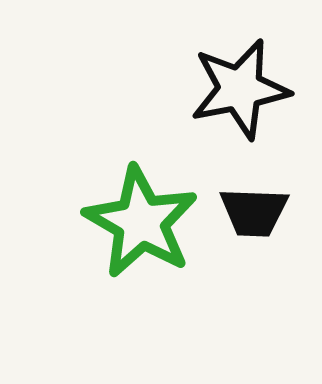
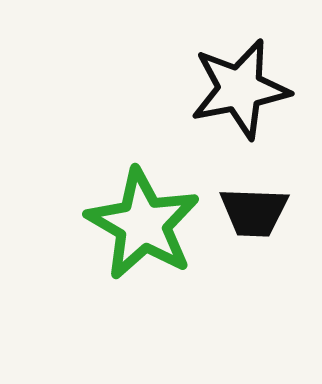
green star: moved 2 px right, 2 px down
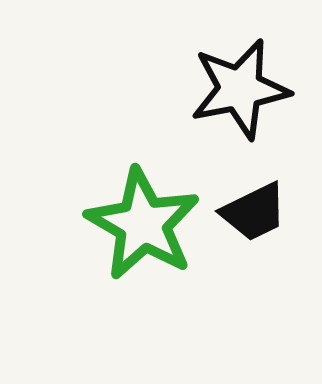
black trapezoid: rotated 28 degrees counterclockwise
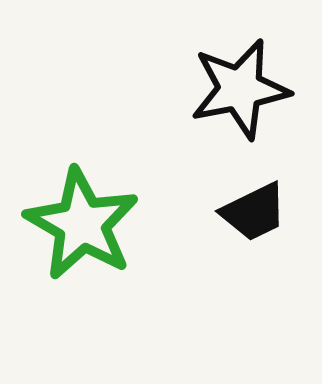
green star: moved 61 px left
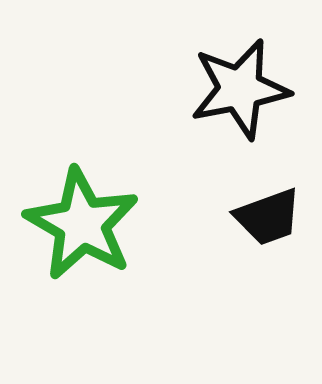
black trapezoid: moved 14 px right, 5 px down; rotated 6 degrees clockwise
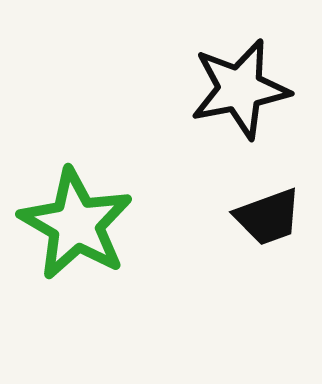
green star: moved 6 px left
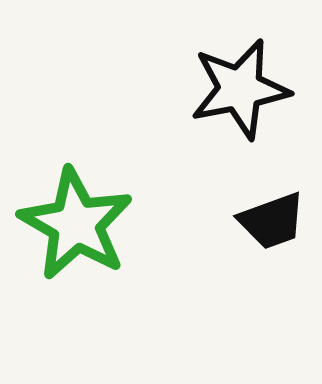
black trapezoid: moved 4 px right, 4 px down
